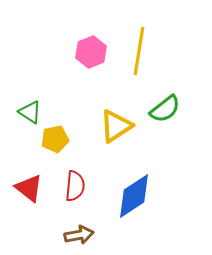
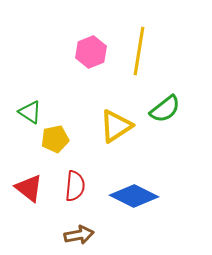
blue diamond: rotated 60 degrees clockwise
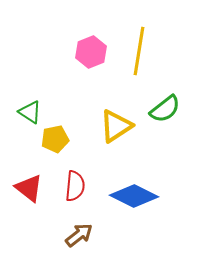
brown arrow: rotated 28 degrees counterclockwise
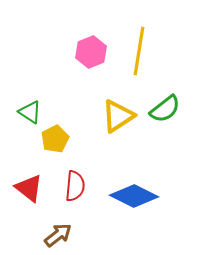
yellow triangle: moved 2 px right, 10 px up
yellow pentagon: rotated 16 degrees counterclockwise
brown arrow: moved 21 px left
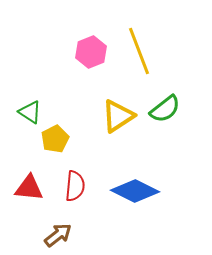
yellow line: rotated 30 degrees counterclockwise
red triangle: rotated 32 degrees counterclockwise
blue diamond: moved 1 px right, 5 px up
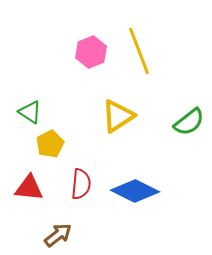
green semicircle: moved 24 px right, 13 px down
yellow pentagon: moved 5 px left, 5 px down
red semicircle: moved 6 px right, 2 px up
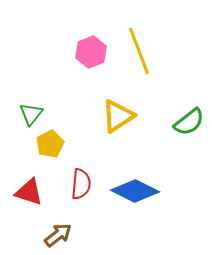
green triangle: moved 1 px right, 2 px down; rotated 35 degrees clockwise
red triangle: moved 4 px down; rotated 12 degrees clockwise
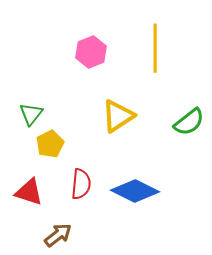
yellow line: moved 16 px right, 3 px up; rotated 21 degrees clockwise
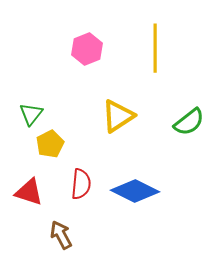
pink hexagon: moved 4 px left, 3 px up
brown arrow: moved 3 px right; rotated 80 degrees counterclockwise
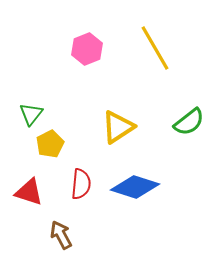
yellow line: rotated 30 degrees counterclockwise
yellow triangle: moved 11 px down
blue diamond: moved 4 px up; rotated 9 degrees counterclockwise
